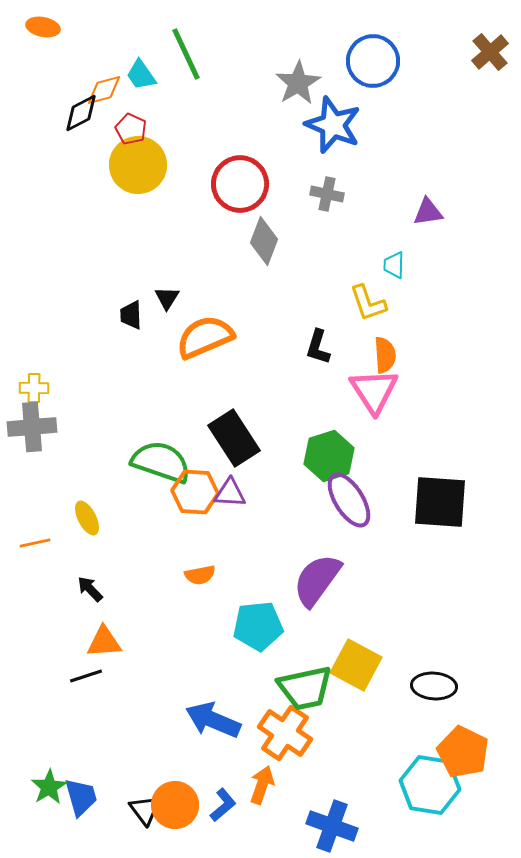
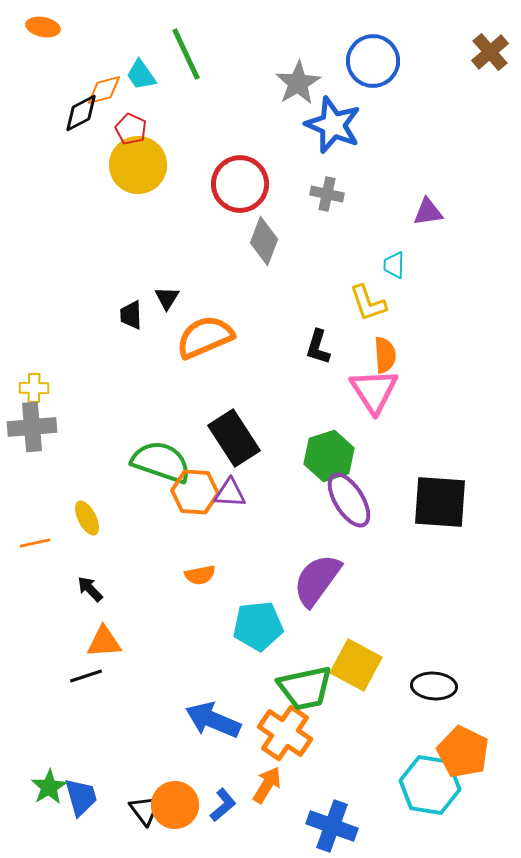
orange arrow at (262, 785): moved 5 px right; rotated 12 degrees clockwise
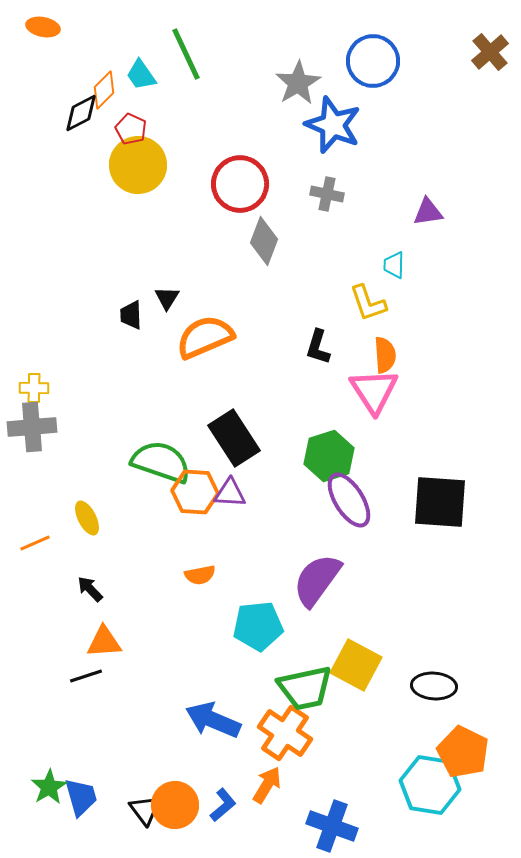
orange diamond at (104, 90): rotated 30 degrees counterclockwise
orange line at (35, 543): rotated 12 degrees counterclockwise
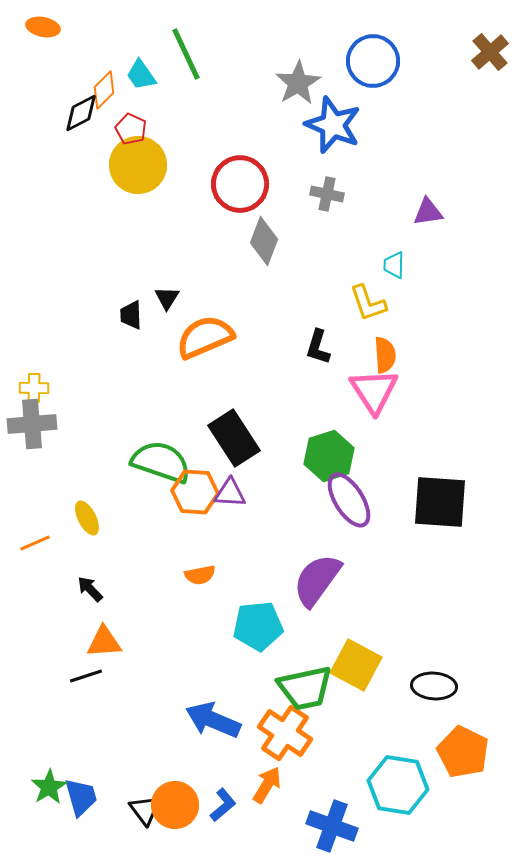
gray cross at (32, 427): moved 3 px up
cyan hexagon at (430, 785): moved 32 px left
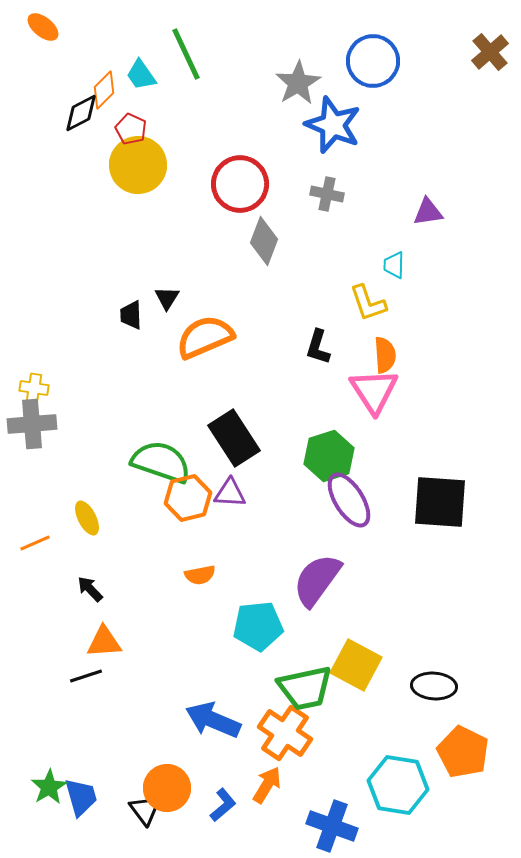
orange ellipse at (43, 27): rotated 28 degrees clockwise
yellow cross at (34, 388): rotated 8 degrees clockwise
orange hexagon at (195, 492): moved 7 px left, 6 px down; rotated 18 degrees counterclockwise
orange circle at (175, 805): moved 8 px left, 17 px up
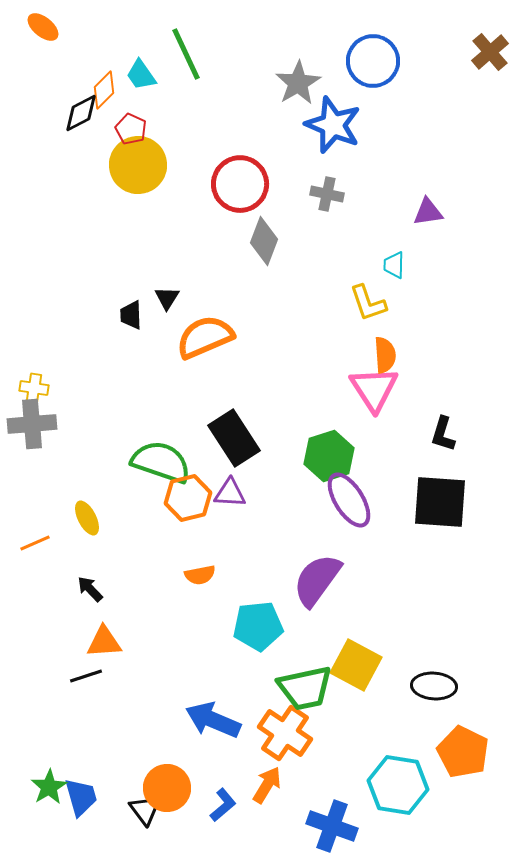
black L-shape at (318, 347): moved 125 px right, 87 px down
pink triangle at (374, 391): moved 2 px up
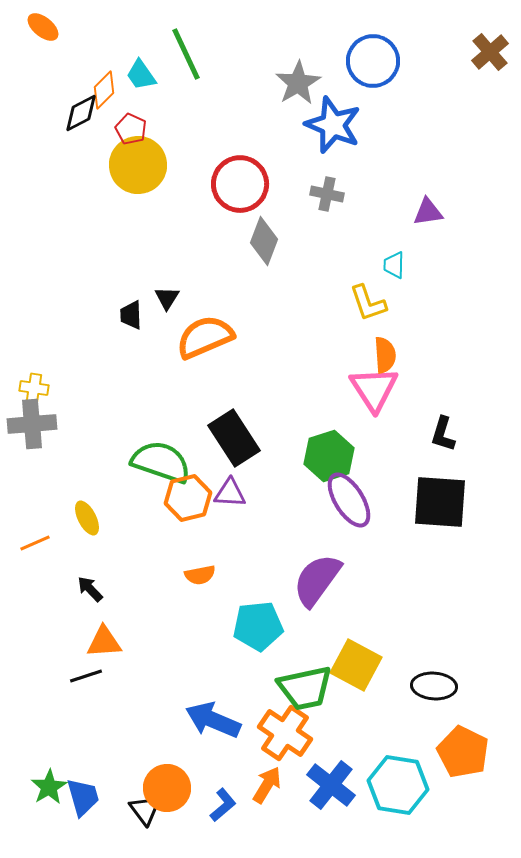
blue trapezoid at (81, 797): moved 2 px right
blue cross at (332, 826): moved 1 px left, 41 px up; rotated 18 degrees clockwise
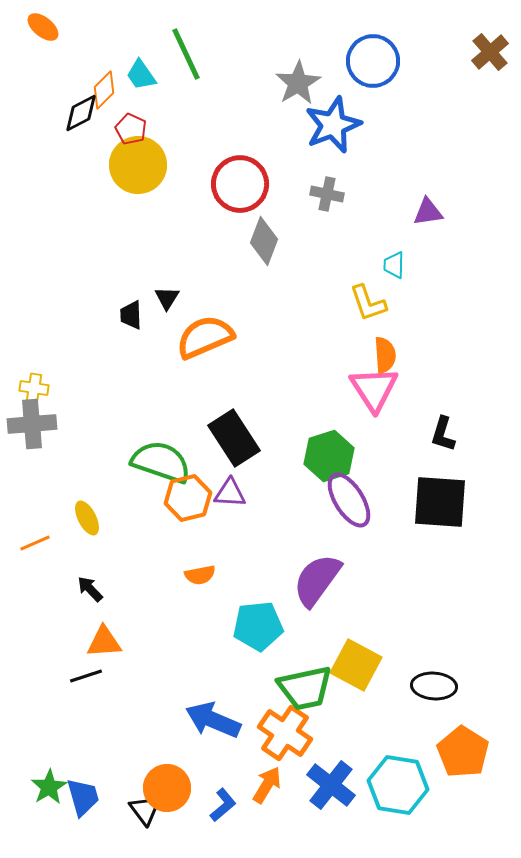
blue star at (333, 125): rotated 28 degrees clockwise
orange pentagon at (463, 752): rotated 6 degrees clockwise
